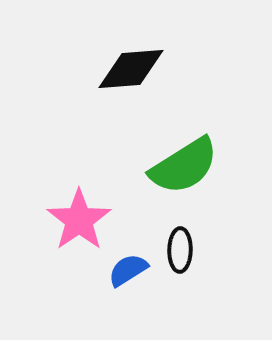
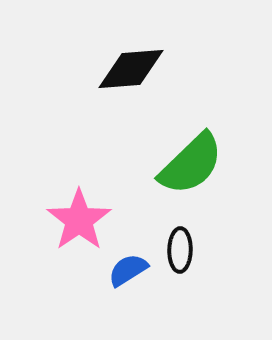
green semicircle: moved 7 px right, 2 px up; rotated 12 degrees counterclockwise
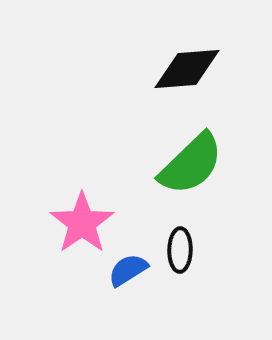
black diamond: moved 56 px right
pink star: moved 3 px right, 3 px down
